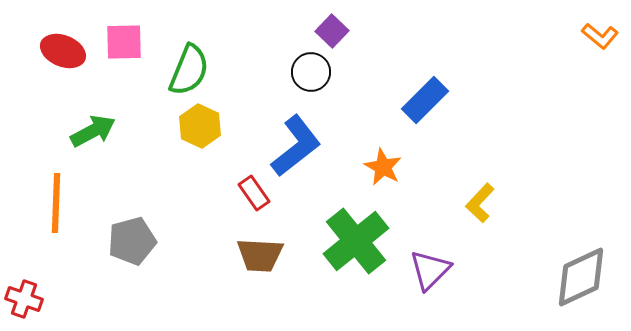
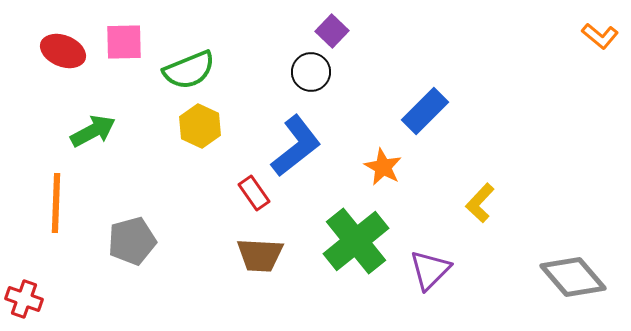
green semicircle: rotated 46 degrees clockwise
blue rectangle: moved 11 px down
gray diamond: moved 8 px left; rotated 74 degrees clockwise
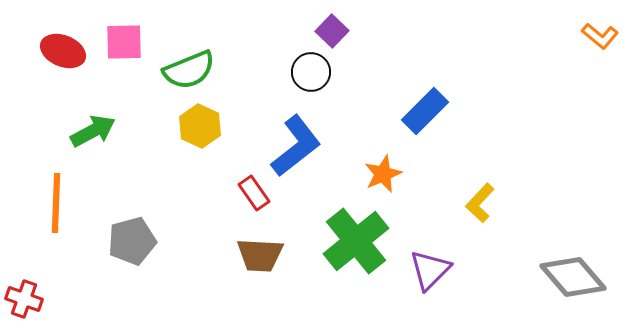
orange star: moved 7 px down; rotated 21 degrees clockwise
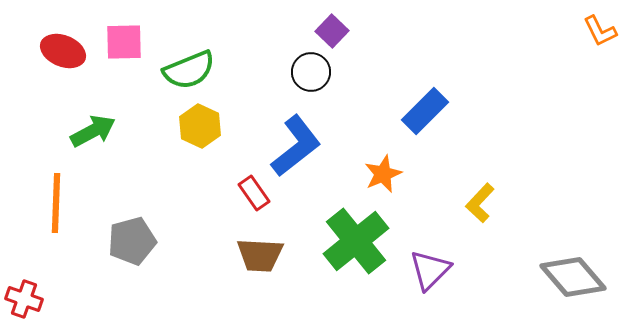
orange L-shape: moved 5 px up; rotated 24 degrees clockwise
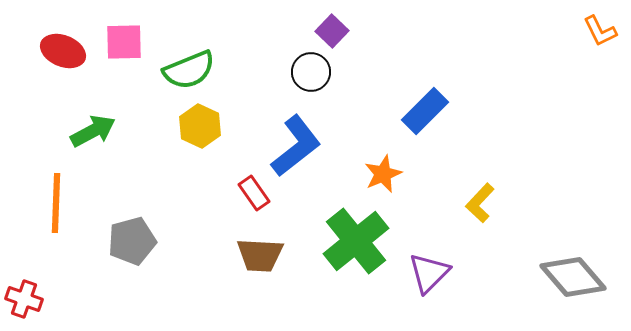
purple triangle: moved 1 px left, 3 px down
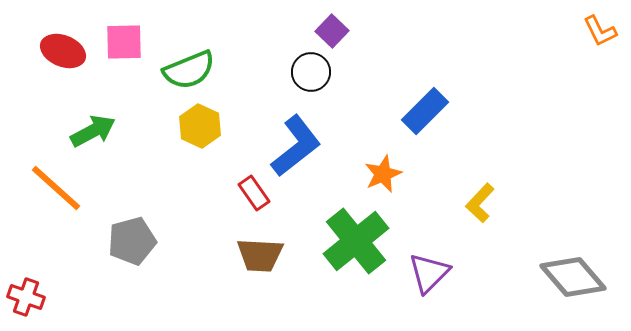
orange line: moved 15 px up; rotated 50 degrees counterclockwise
red cross: moved 2 px right, 2 px up
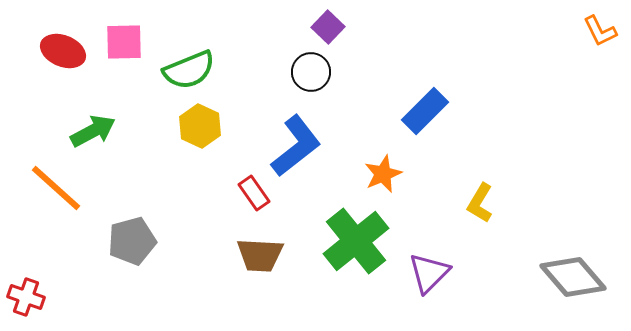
purple square: moved 4 px left, 4 px up
yellow L-shape: rotated 12 degrees counterclockwise
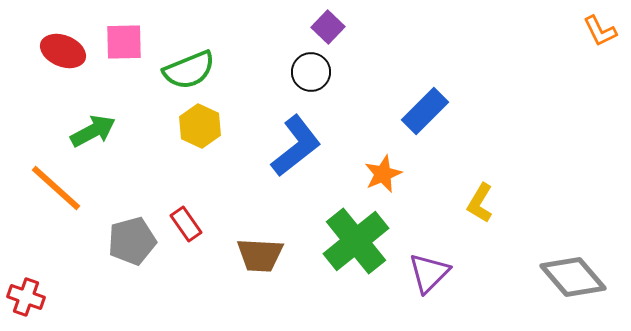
red rectangle: moved 68 px left, 31 px down
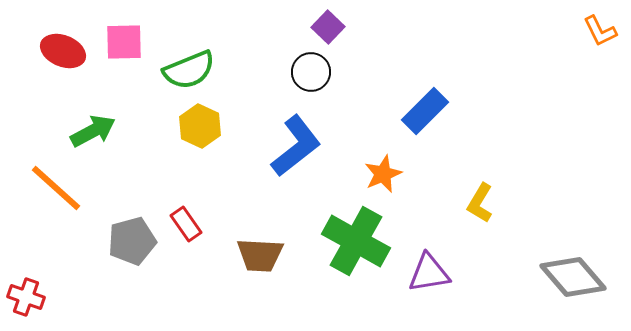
green cross: rotated 22 degrees counterclockwise
purple triangle: rotated 36 degrees clockwise
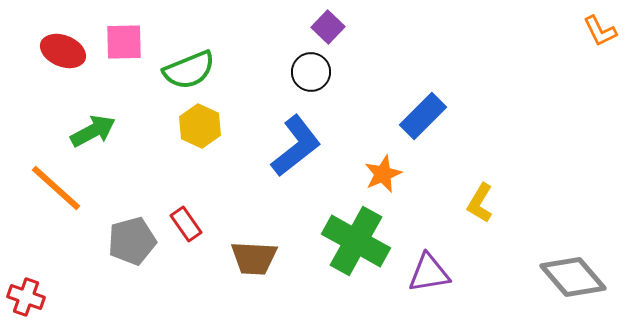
blue rectangle: moved 2 px left, 5 px down
brown trapezoid: moved 6 px left, 3 px down
